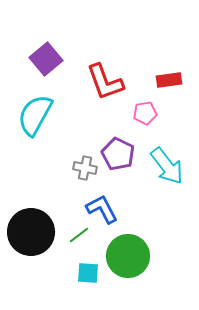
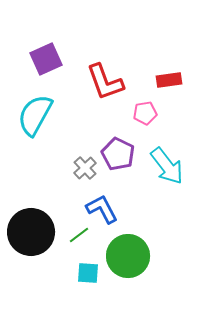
purple square: rotated 16 degrees clockwise
gray cross: rotated 35 degrees clockwise
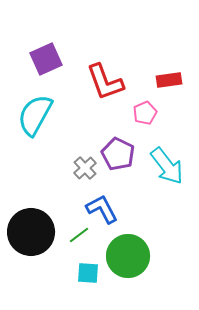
pink pentagon: rotated 15 degrees counterclockwise
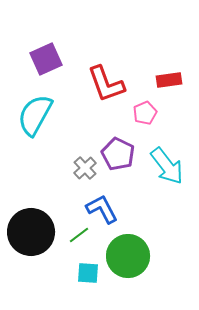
red L-shape: moved 1 px right, 2 px down
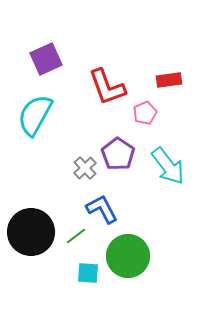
red L-shape: moved 1 px right, 3 px down
purple pentagon: rotated 8 degrees clockwise
cyan arrow: moved 1 px right
green line: moved 3 px left, 1 px down
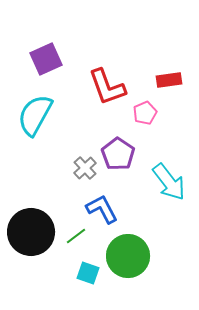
cyan arrow: moved 1 px right, 16 px down
cyan square: rotated 15 degrees clockwise
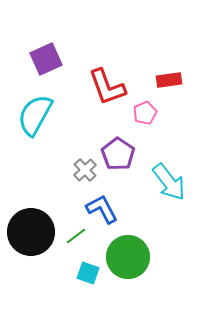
gray cross: moved 2 px down
green circle: moved 1 px down
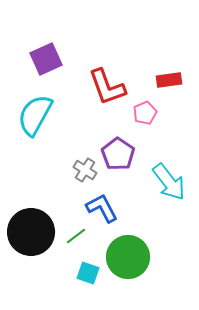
gray cross: rotated 15 degrees counterclockwise
blue L-shape: moved 1 px up
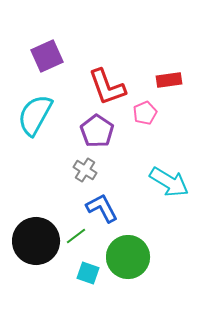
purple square: moved 1 px right, 3 px up
purple pentagon: moved 21 px left, 23 px up
cyan arrow: rotated 21 degrees counterclockwise
black circle: moved 5 px right, 9 px down
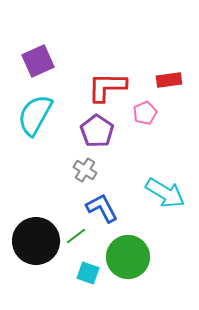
purple square: moved 9 px left, 5 px down
red L-shape: rotated 111 degrees clockwise
cyan arrow: moved 4 px left, 11 px down
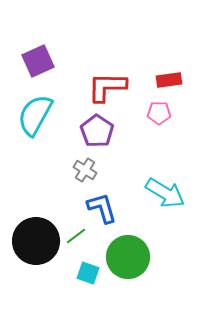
pink pentagon: moved 14 px right; rotated 25 degrees clockwise
blue L-shape: rotated 12 degrees clockwise
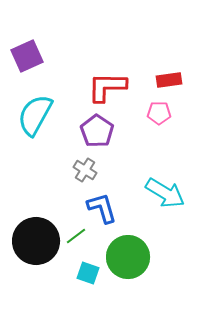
purple square: moved 11 px left, 5 px up
